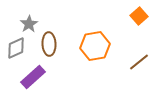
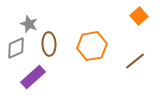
gray star: rotated 18 degrees counterclockwise
orange hexagon: moved 3 px left
brown line: moved 4 px left, 1 px up
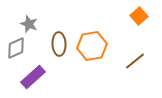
brown ellipse: moved 10 px right
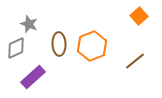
orange hexagon: rotated 12 degrees counterclockwise
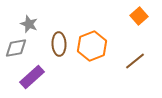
gray diamond: rotated 15 degrees clockwise
purple rectangle: moved 1 px left
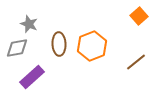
gray diamond: moved 1 px right
brown line: moved 1 px right, 1 px down
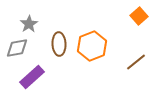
gray star: rotated 18 degrees clockwise
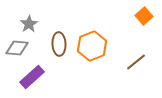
orange square: moved 5 px right
gray diamond: rotated 15 degrees clockwise
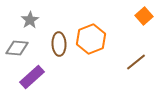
gray star: moved 1 px right, 4 px up
orange hexagon: moved 1 px left, 7 px up
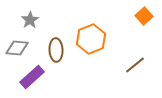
brown ellipse: moved 3 px left, 6 px down
brown line: moved 1 px left, 3 px down
